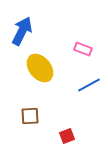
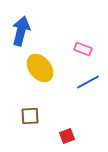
blue arrow: moved 1 px left; rotated 12 degrees counterclockwise
blue line: moved 1 px left, 3 px up
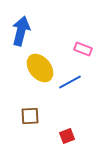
blue line: moved 18 px left
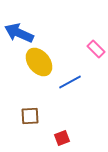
blue arrow: moved 2 px left, 2 px down; rotated 80 degrees counterclockwise
pink rectangle: moved 13 px right; rotated 24 degrees clockwise
yellow ellipse: moved 1 px left, 6 px up
red square: moved 5 px left, 2 px down
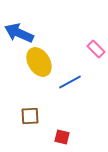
yellow ellipse: rotated 8 degrees clockwise
red square: moved 1 px up; rotated 35 degrees clockwise
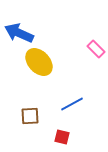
yellow ellipse: rotated 12 degrees counterclockwise
blue line: moved 2 px right, 22 px down
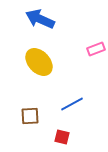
blue arrow: moved 21 px right, 14 px up
pink rectangle: rotated 66 degrees counterclockwise
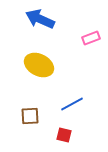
pink rectangle: moved 5 px left, 11 px up
yellow ellipse: moved 3 px down; rotated 20 degrees counterclockwise
red square: moved 2 px right, 2 px up
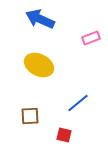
blue line: moved 6 px right, 1 px up; rotated 10 degrees counterclockwise
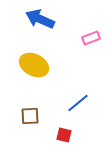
yellow ellipse: moved 5 px left
